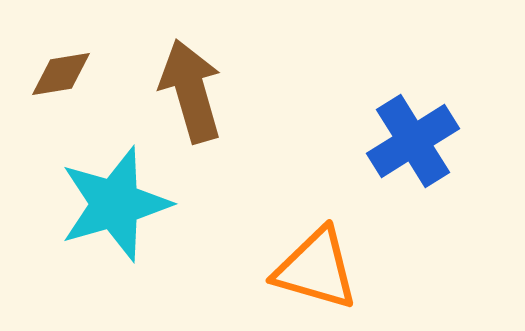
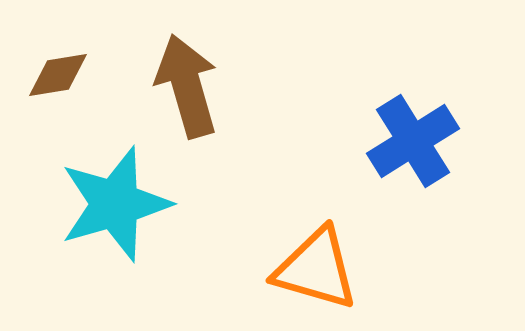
brown diamond: moved 3 px left, 1 px down
brown arrow: moved 4 px left, 5 px up
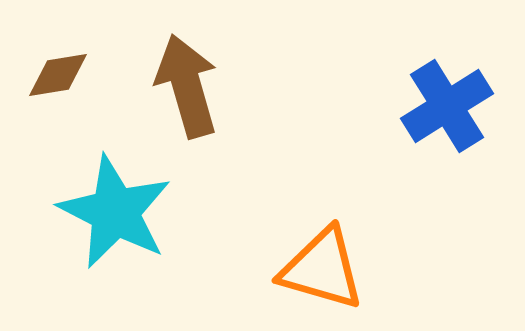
blue cross: moved 34 px right, 35 px up
cyan star: moved 8 px down; rotated 29 degrees counterclockwise
orange triangle: moved 6 px right
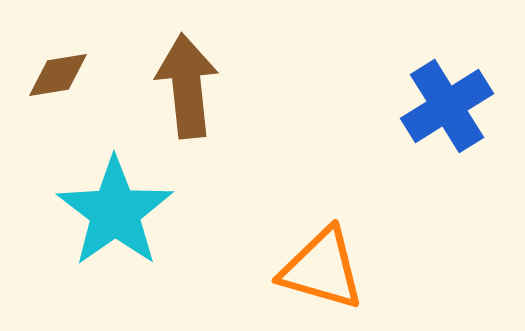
brown arrow: rotated 10 degrees clockwise
cyan star: rotated 10 degrees clockwise
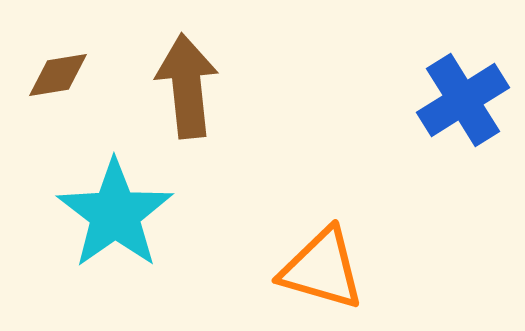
blue cross: moved 16 px right, 6 px up
cyan star: moved 2 px down
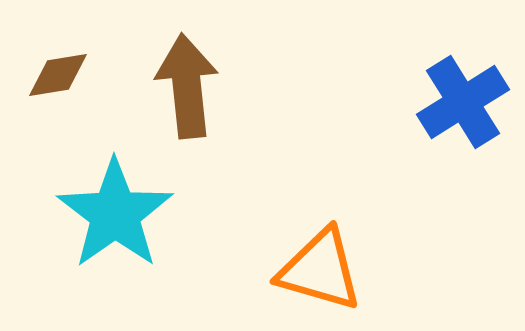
blue cross: moved 2 px down
orange triangle: moved 2 px left, 1 px down
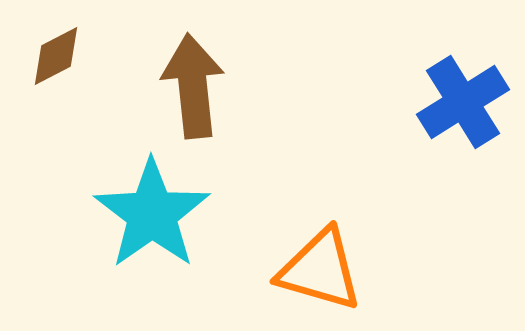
brown diamond: moved 2 px left, 19 px up; rotated 18 degrees counterclockwise
brown arrow: moved 6 px right
cyan star: moved 37 px right
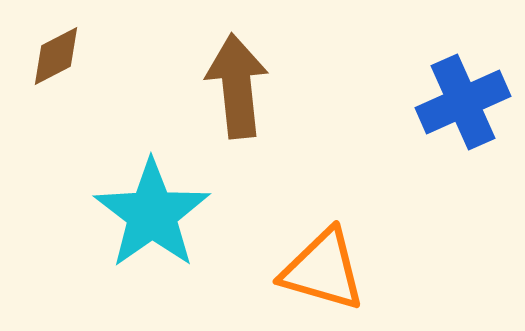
brown arrow: moved 44 px right
blue cross: rotated 8 degrees clockwise
orange triangle: moved 3 px right
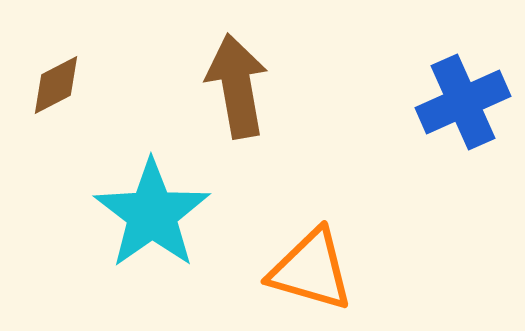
brown diamond: moved 29 px down
brown arrow: rotated 4 degrees counterclockwise
orange triangle: moved 12 px left
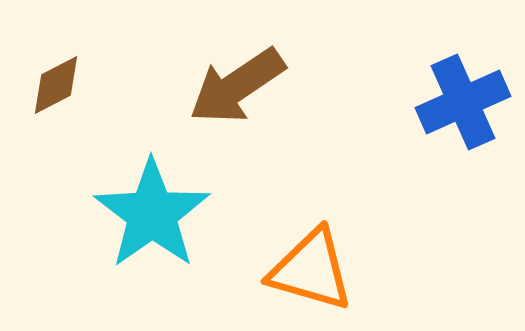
brown arrow: rotated 114 degrees counterclockwise
